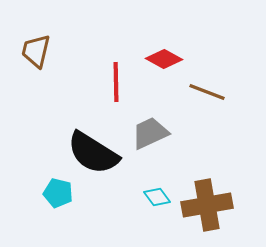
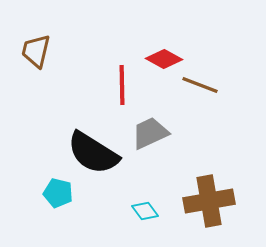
red line: moved 6 px right, 3 px down
brown line: moved 7 px left, 7 px up
cyan diamond: moved 12 px left, 14 px down
brown cross: moved 2 px right, 4 px up
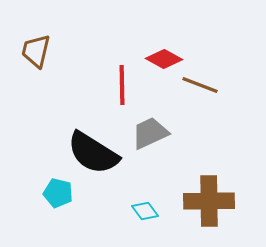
brown cross: rotated 9 degrees clockwise
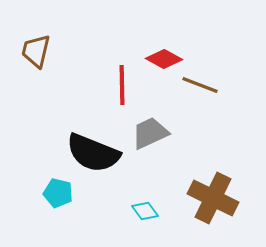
black semicircle: rotated 10 degrees counterclockwise
brown cross: moved 4 px right, 3 px up; rotated 27 degrees clockwise
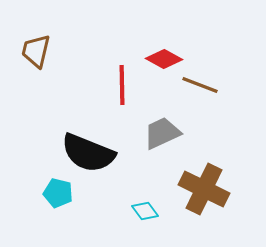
gray trapezoid: moved 12 px right
black semicircle: moved 5 px left
brown cross: moved 9 px left, 9 px up
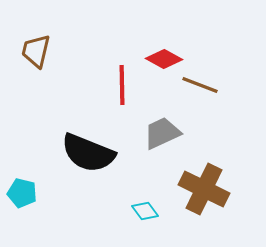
cyan pentagon: moved 36 px left
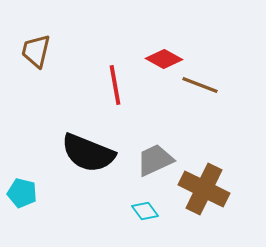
red line: moved 7 px left; rotated 9 degrees counterclockwise
gray trapezoid: moved 7 px left, 27 px down
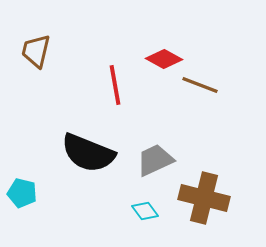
brown cross: moved 9 px down; rotated 12 degrees counterclockwise
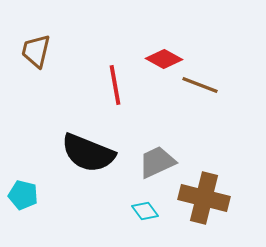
gray trapezoid: moved 2 px right, 2 px down
cyan pentagon: moved 1 px right, 2 px down
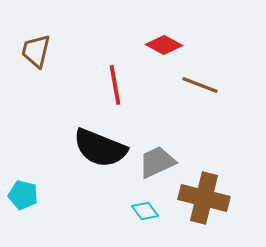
red diamond: moved 14 px up
black semicircle: moved 12 px right, 5 px up
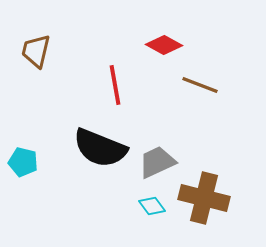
cyan pentagon: moved 33 px up
cyan diamond: moved 7 px right, 5 px up
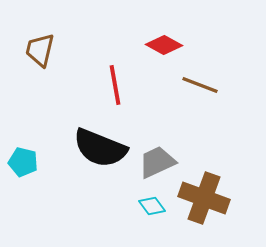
brown trapezoid: moved 4 px right, 1 px up
brown cross: rotated 6 degrees clockwise
